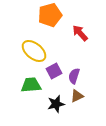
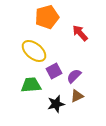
orange pentagon: moved 3 px left, 2 px down
purple semicircle: rotated 28 degrees clockwise
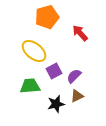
green trapezoid: moved 1 px left, 1 px down
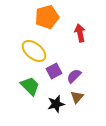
red arrow: rotated 30 degrees clockwise
green trapezoid: rotated 50 degrees clockwise
brown triangle: moved 1 px down; rotated 24 degrees counterclockwise
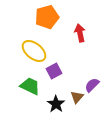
purple semicircle: moved 18 px right, 9 px down
green trapezoid: rotated 20 degrees counterclockwise
black star: rotated 24 degrees counterclockwise
